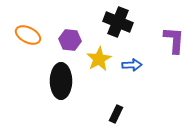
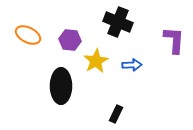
yellow star: moved 3 px left, 2 px down
black ellipse: moved 5 px down
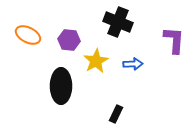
purple hexagon: moved 1 px left
blue arrow: moved 1 px right, 1 px up
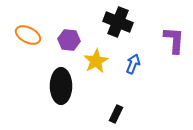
blue arrow: rotated 66 degrees counterclockwise
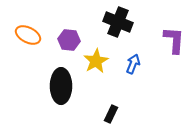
black rectangle: moved 5 px left
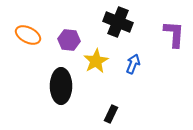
purple L-shape: moved 6 px up
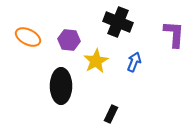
orange ellipse: moved 2 px down
blue arrow: moved 1 px right, 2 px up
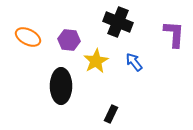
blue arrow: rotated 60 degrees counterclockwise
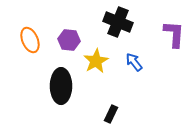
orange ellipse: moved 2 px right, 3 px down; rotated 40 degrees clockwise
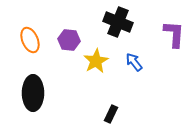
black ellipse: moved 28 px left, 7 px down
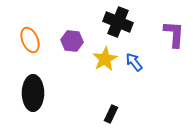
purple hexagon: moved 3 px right, 1 px down
yellow star: moved 9 px right, 2 px up
